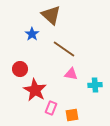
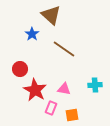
pink triangle: moved 7 px left, 15 px down
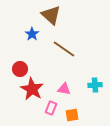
red star: moved 3 px left, 1 px up
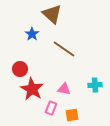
brown triangle: moved 1 px right, 1 px up
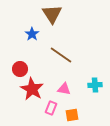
brown triangle: rotated 15 degrees clockwise
brown line: moved 3 px left, 6 px down
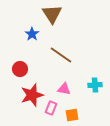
red star: moved 6 px down; rotated 25 degrees clockwise
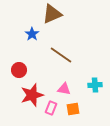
brown triangle: rotated 40 degrees clockwise
red circle: moved 1 px left, 1 px down
orange square: moved 1 px right, 6 px up
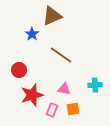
brown triangle: moved 2 px down
pink rectangle: moved 1 px right, 2 px down
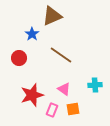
red circle: moved 12 px up
pink triangle: rotated 24 degrees clockwise
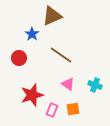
cyan cross: rotated 24 degrees clockwise
pink triangle: moved 4 px right, 5 px up
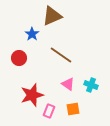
cyan cross: moved 4 px left
pink rectangle: moved 3 px left, 1 px down
